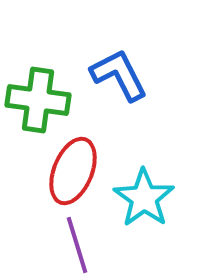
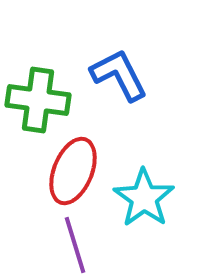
purple line: moved 2 px left
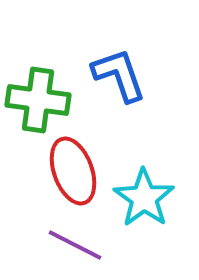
blue L-shape: rotated 8 degrees clockwise
red ellipse: rotated 42 degrees counterclockwise
purple line: rotated 46 degrees counterclockwise
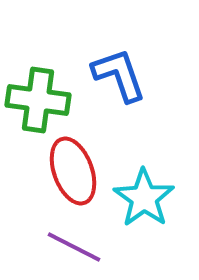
purple line: moved 1 px left, 2 px down
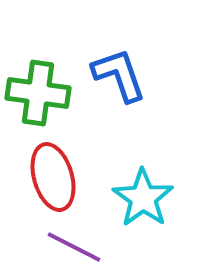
green cross: moved 7 px up
red ellipse: moved 20 px left, 6 px down; rotated 4 degrees clockwise
cyan star: moved 1 px left
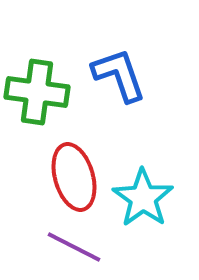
green cross: moved 1 px left, 1 px up
red ellipse: moved 21 px right
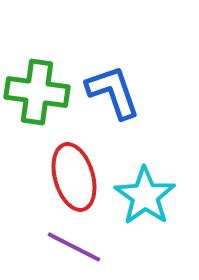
blue L-shape: moved 6 px left, 17 px down
cyan star: moved 2 px right, 2 px up
